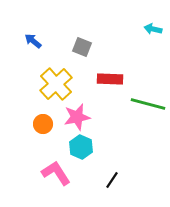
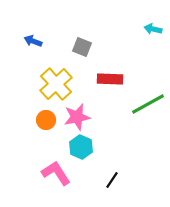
blue arrow: rotated 18 degrees counterclockwise
green line: rotated 44 degrees counterclockwise
orange circle: moved 3 px right, 4 px up
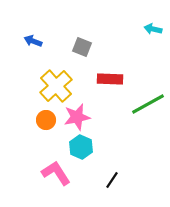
yellow cross: moved 2 px down
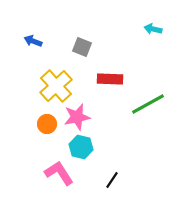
orange circle: moved 1 px right, 4 px down
cyan hexagon: rotated 10 degrees counterclockwise
pink L-shape: moved 3 px right
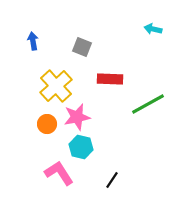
blue arrow: rotated 60 degrees clockwise
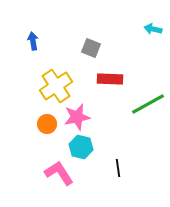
gray square: moved 9 px right, 1 px down
yellow cross: rotated 8 degrees clockwise
black line: moved 6 px right, 12 px up; rotated 42 degrees counterclockwise
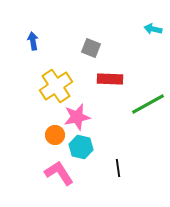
orange circle: moved 8 px right, 11 px down
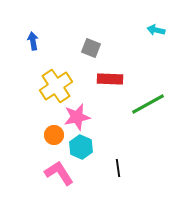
cyan arrow: moved 3 px right, 1 px down
orange circle: moved 1 px left
cyan hexagon: rotated 10 degrees clockwise
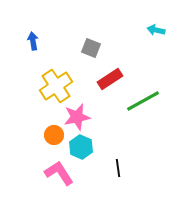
red rectangle: rotated 35 degrees counterclockwise
green line: moved 5 px left, 3 px up
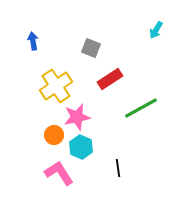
cyan arrow: rotated 72 degrees counterclockwise
green line: moved 2 px left, 7 px down
